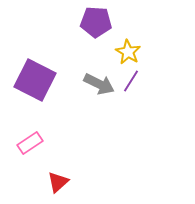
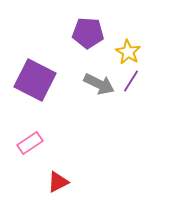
purple pentagon: moved 8 px left, 11 px down
red triangle: rotated 15 degrees clockwise
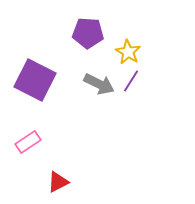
pink rectangle: moved 2 px left, 1 px up
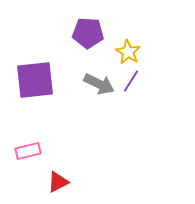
purple square: rotated 33 degrees counterclockwise
pink rectangle: moved 9 px down; rotated 20 degrees clockwise
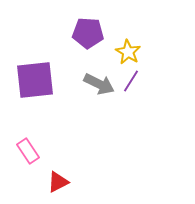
pink rectangle: rotated 70 degrees clockwise
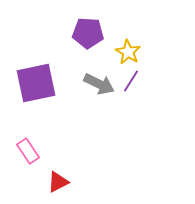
purple square: moved 1 px right, 3 px down; rotated 6 degrees counterclockwise
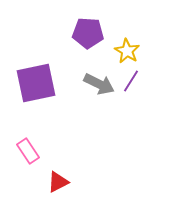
yellow star: moved 1 px left, 1 px up
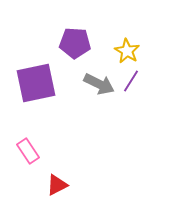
purple pentagon: moved 13 px left, 10 px down
red triangle: moved 1 px left, 3 px down
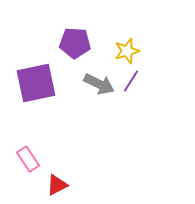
yellow star: rotated 25 degrees clockwise
pink rectangle: moved 8 px down
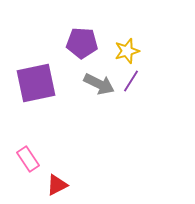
purple pentagon: moved 7 px right
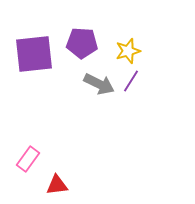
yellow star: moved 1 px right
purple square: moved 2 px left, 29 px up; rotated 6 degrees clockwise
pink rectangle: rotated 70 degrees clockwise
red triangle: rotated 20 degrees clockwise
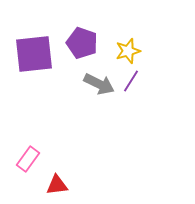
purple pentagon: rotated 16 degrees clockwise
